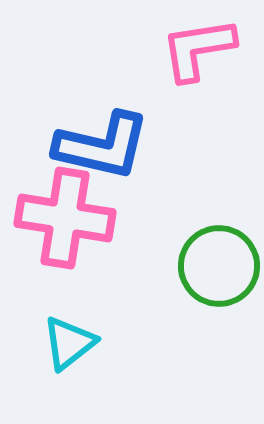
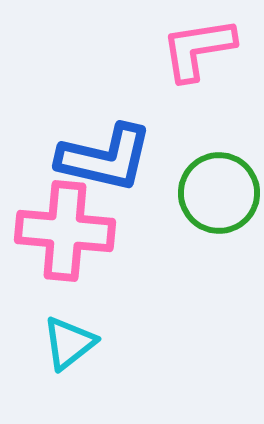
blue L-shape: moved 3 px right, 12 px down
pink cross: moved 13 px down; rotated 4 degrees counterclockwise
green circle: moved 73 px up
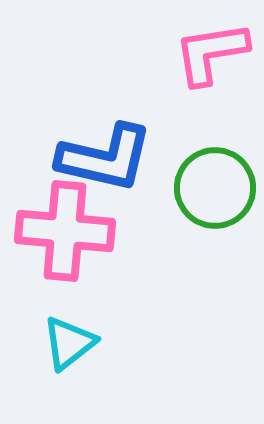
pink L-shape: moved 13 px right, 4 px down
green circle: moved 4 px left, 5 px up
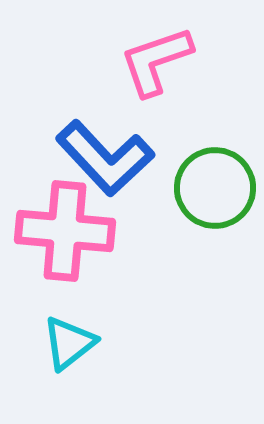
pink L-shape: moved 55 px left, 8 px down; rotated 10 degrees counterclockwise
blue L-shape: rotated 34 degrees clockwise
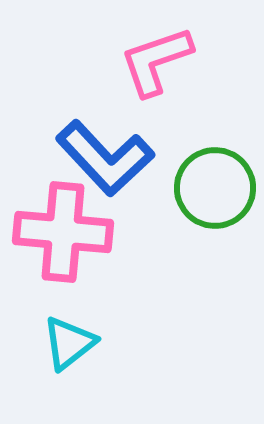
pink cross: moved 2 px left, 1 px down
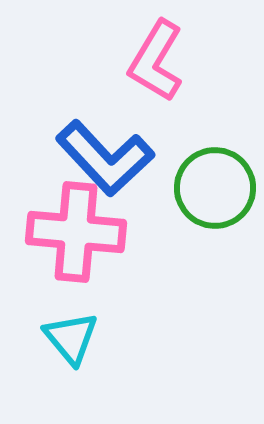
pink L-shape: rotated 40 degrees counterclockwise
pink cross: moved 13 px right
cyan triangle: moved 2 px right, 5 px up; rotated 32 degrees counterclockwise
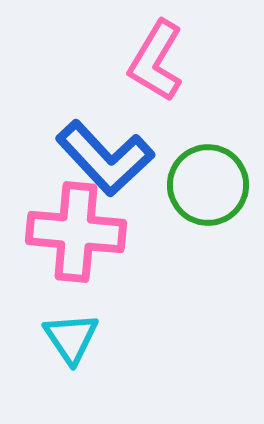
green circle: moved 7 px left, 3 px up
cyan triangle: rotated 6 degrees clockwise
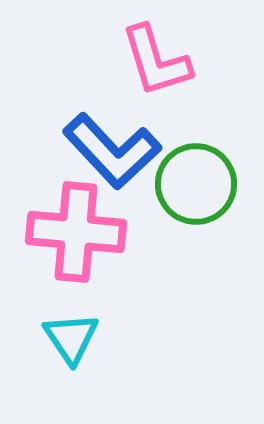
pink L-shape: rotated 48 degrees counterclockwise
blue L-shape: moved 7 px right, 7 px up
green circle: moved 12 px left, 1 px up
